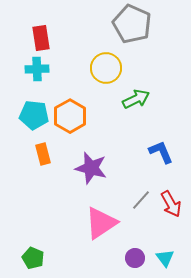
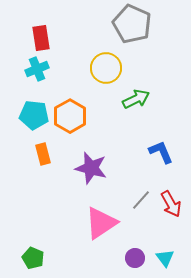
cyan cross: rotated 20 degrees counterclockwise
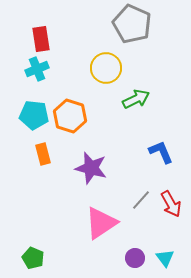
red rectangle: moved 1 px down
orange hexagon: rotated 12 degrees counterclockwise
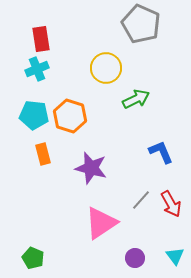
gray pentagon: moved 9 px right
cyan triangle: moved 10 px right, 2 px up
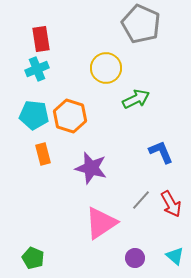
cyan triangle: rotated 12 degrees counterclockwise
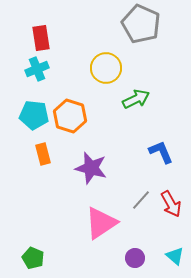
red rectangle: moved 1 px up
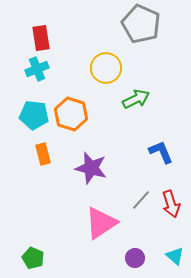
orange hexagon: moved 1 px right, 2 px up
red arrow: rotated 12 degrees clockwise
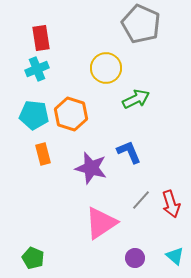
blue L-shape: moved 32 px left
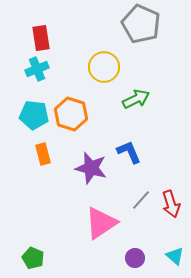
yellow circle: moved 2 px left, 1 px up
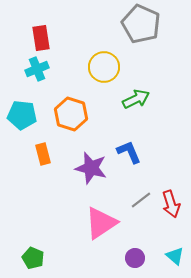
cyan pentagon: moved 12 px left
gray line: rotated 10 degrees clockwise
